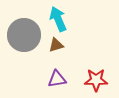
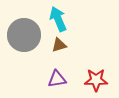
brown triangle: moved 3 px right
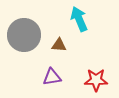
cyan arrow: moved 21 px right
brown triangle: rotated 21 degrees clockwise
purple triangle: moved 5 px left, 2 px up
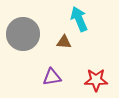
gray circle: moved 1 px left, 1 px up
brown triangle: moved 5 px right, 3 px up
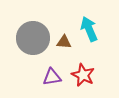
cyan arrow: moved 10 px right, 10 px down
gray circle: moved 10 px right, 4 px down
red star: moved 13 px left, 5 px up; rotated 25 degrees clockwise
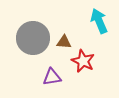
cyan arrow: moved 10 px right, 8 px up
red star: moved 14 px up
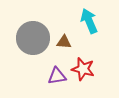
cyan arrow: moved 10 px left
red star: moved 8 px down; rotated 10 degrees counterclockwise
purple triangle: moved 5 px right, 1 px up
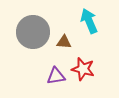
gray circle: moved 6 px up
purple triangle: moved 1 px left
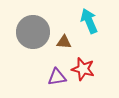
purple triangle: moved 1 px right, 1 px down
